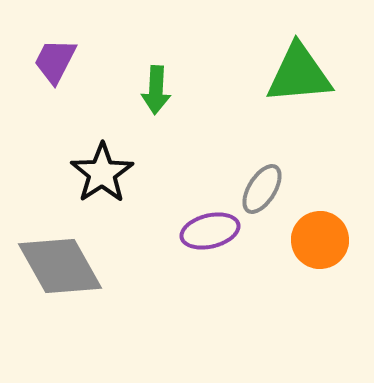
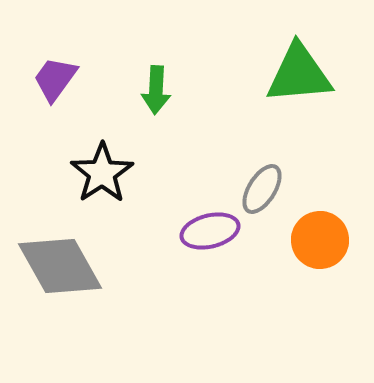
purple trapezoid: moved 18 px down; rotated 9 degrees clockwise
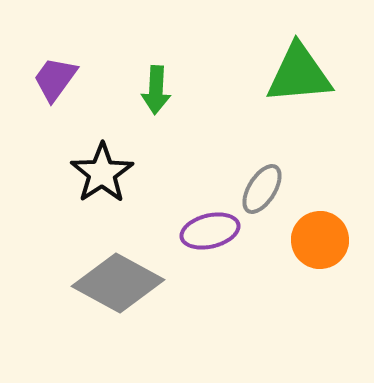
gray diamond: moved 58 px right, 17 px down; rotated 32 degrees counterclockwise
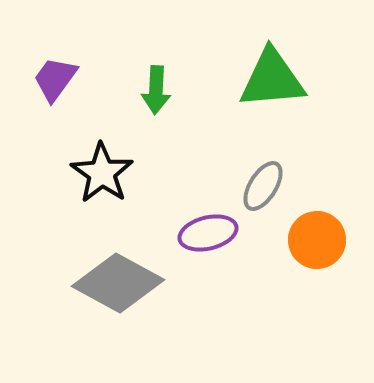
green triangle: moved 27 px left, 5 px down
black star: rotated 4 degrees counterclockwise
gray ellipse: moved 1 px right, 3 px up
purple ellipse: moved 2 px left, 2 px down
orange circle: moved 3 px left
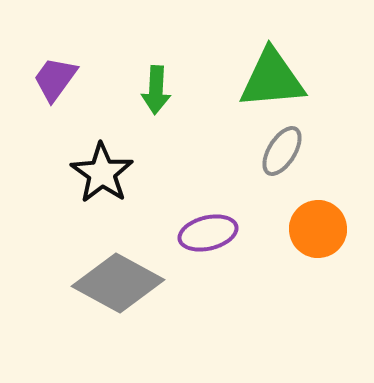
gray ellipse: moved 19 px right, 35 px up
orange circle: moved 1 px right, 11 px up
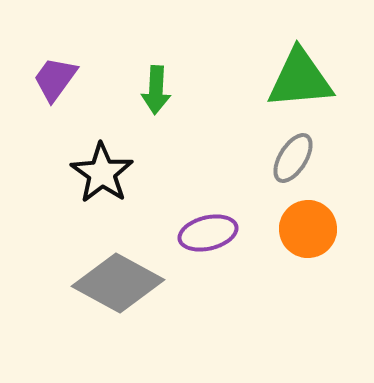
green triangle: moved 28 px right
gray ellipse: moved 11 px right, 7 px down
orange circle: moved 10 px left
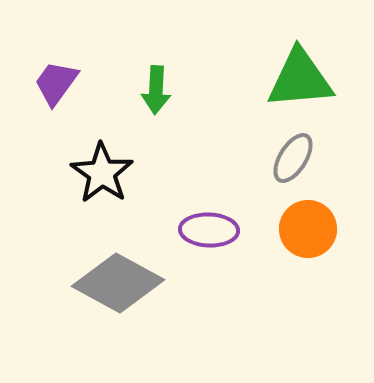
purple trapezoid: moved 1 px right, 4 px down
purple ellipse: moved 1 px right, 3 px up; rotated 16 degrees clockwise
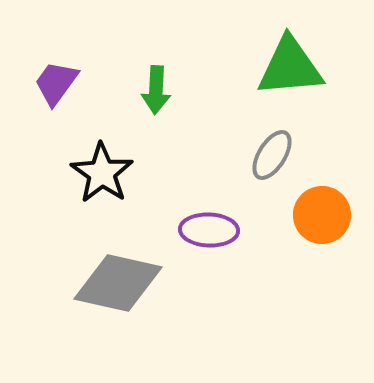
green triangle: moved 10 px left, 12 px up
gray ellipse: moved 21 px left, 3 px up
orange circle: moved 14 px right, 14 px up
gray diamond: rotated 16 degrees counterclockwise
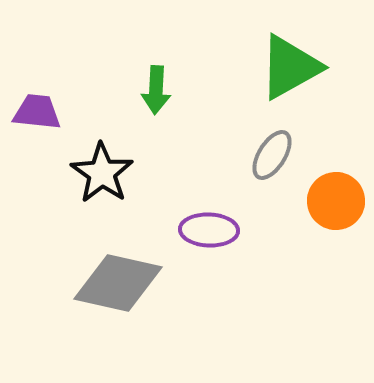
green triangle: rotated 24 degrees counterclockwise
purple trapezoid: moved 19 px left, 29 px down; rotated 60 degrees clockwise
orange circle: moved 14 px right, 14 px up
